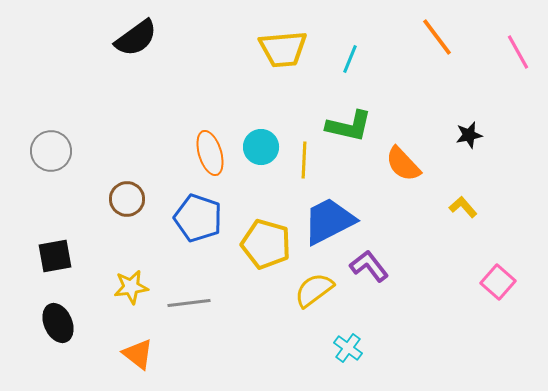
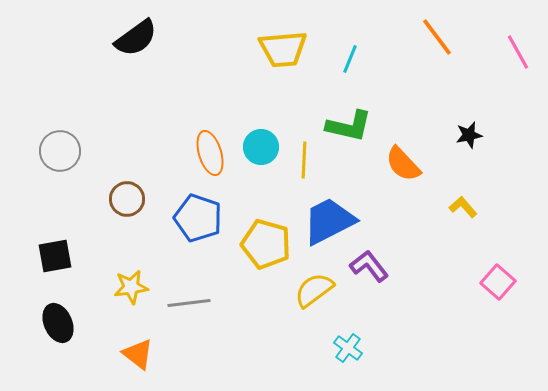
gray circle: moved 9 px right
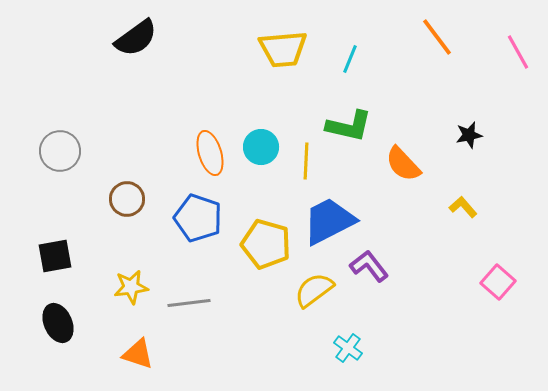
yellow line: moved 2 px right, 1 px down
orange triangle: rotated 20 degrees counterclockwise
